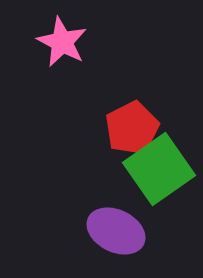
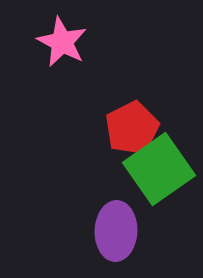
purple ellipse: rotated 66 degrees clockwise
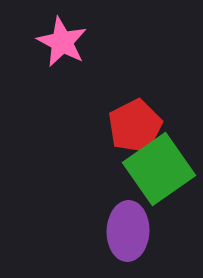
red pentagon: moved 3 px right, 2 px up
purple ellipse: moved 12 px right
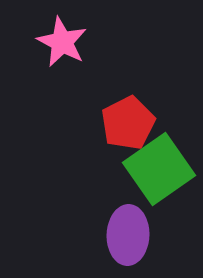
red pentagon: moved 7 px left, 3 px up
purple ellipse: moved 4 px down
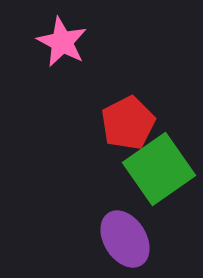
purple ellipse: moved 3 px left, 4 px down; rotated 34 degrees counterclockwise
